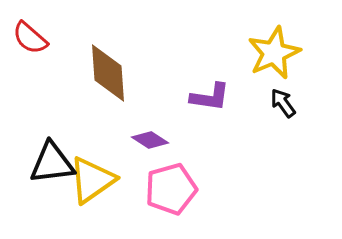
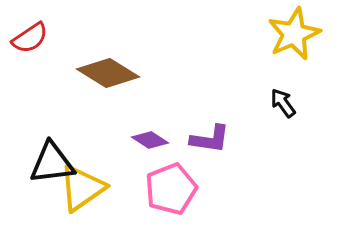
red semicircle: rotated 75 degrees counterclockwise
yellow star: moved 20 px right, 19 px up
brown diamond: rotated 54 degrees counterclockwise
purple L-shape: moved 42 px down
yellow triangle: moved 10 px left, 8 px down
pink pentagon: rotated 6 degrees counterclockwise
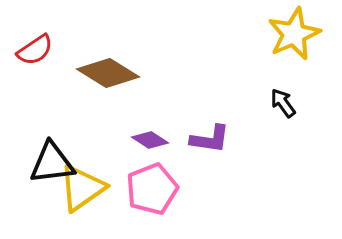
red semicircle: moved 5 px right, 12 px down
pink pentagon: moved 19 px left
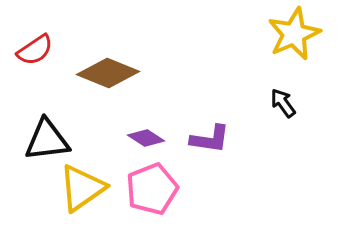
brown diamond: rotated 10 degrees counterclockwise
purple diamond: moved 4 px left, 2 px up
black triangle: moved 5 px left, 23 px up
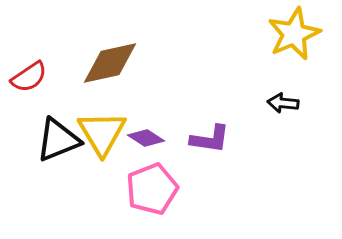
red semicircle: moved 6 px left, 27 px down
brown diamond: moved 2 px right, 10 px up; rotated 34 degrees counterclockwise
black arrow: rotated 48 degrees counterclockwise
black triangle: moved 11 px right; rotated 15 degrees counterclockwise
yellow triangle: moved 20 px right, 55 px up; rotated 26 degrees counterclockwise
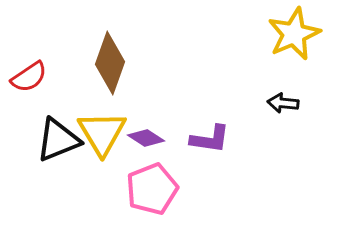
brown diamond: rotated 58 degrees counterclockwise
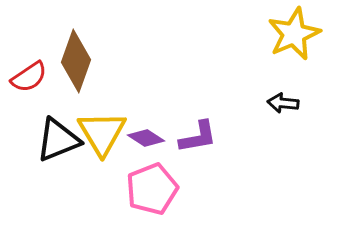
brown diamond: moved 34 px left, 2 px up
purple L-shape: moved 12 px left, 2 px up; rotated 18 degrees counterclockwise
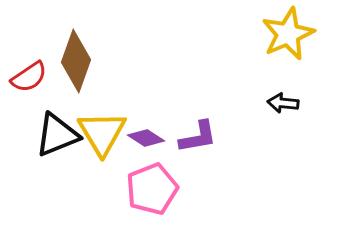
yellow star: moved 6 px left
black triangle: moved 1 px left, 5 px up
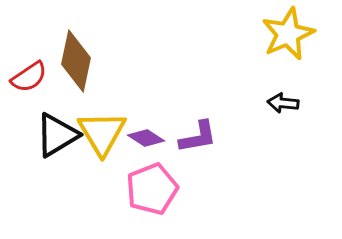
brown diamond: rotated 8 degrees counterclockwise
black triangle: rotated 9 degrees counterclockwise
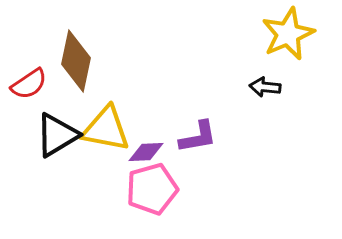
red semicircle: moved 7 px down
black arrow: moved 18 px left, 16 px up
yellow triangle: moved 4 px right, 4 px up; rotated 48 degrees counterclockwise
purple diamond: moved 14 px down; rotated 36 degrees counterclockwise
pink pentagon: rotated 6 degrees clockwise
